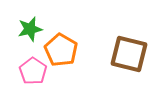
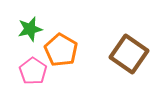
brown square: rotated 21 degrees clockwise
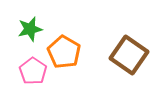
orange pentagon: moved 3 px right, 2 px down
brown square: moved 1 px down
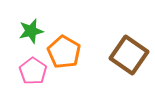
green star: moved 1 px right, 2 px down
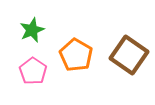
green star: moved 1 px right, 1 px up; rotated 10 degrees counterclockwise
orange pentagon: moved 12 px right, 3 px down
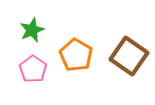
brown square: moved 1 px down
pink pentagon: moved 2 px up
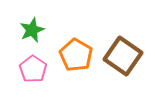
brown square: moved 6 px left
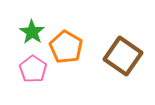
green star: moved 2 px down; rotated 15 degrees counterclockwise
orange pentagon: moved 10 px left, 8 px up
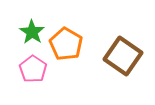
orange pentagon: moved 3 px up
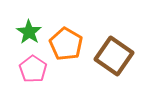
green star: moved 3 px left
brown square: moved 9 px left
